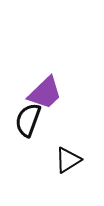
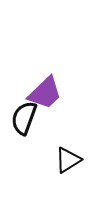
black semicircle: moved 4 px left, 2 px up
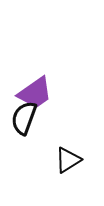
purple trapezoid: moved 10 px left; rotated 9 degrees clockwise
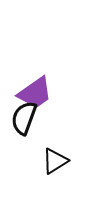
black triangle: moved 13 px left, 1 px down
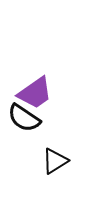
black semicircle: rotated 76 degrees counterclockwise
